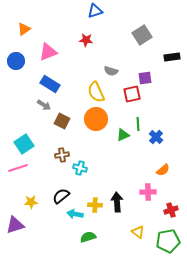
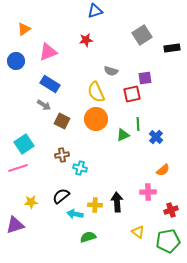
red star: rotated 16 degrees counterclockwise
black rectangle: moved 9 px up
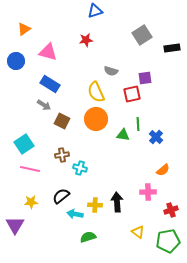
pink triangle: rotated 36 degrees clockwise
green triangle: rotated 32 degrees clockwise
pink line: moved 12 px right, 1 px down; rotated 30 degrees clockwise
purple triangle: rotated 42 degrees counterclockwise
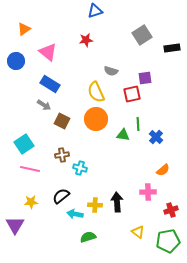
pink triangle: rotated 24 degrees clockwise
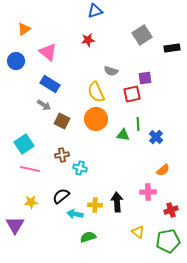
red star: moved 2 px right
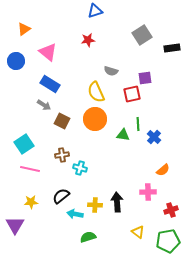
orange circle: moved 1 px left
blue cross: moved 2 px left
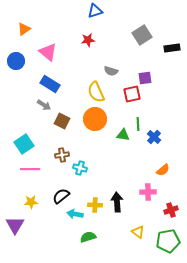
pink line: rotated 12 degrees counterclockwise
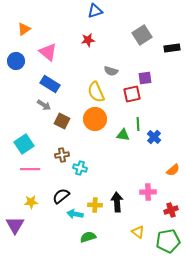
orange semicircle: moved 10 px right
